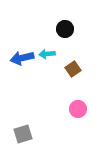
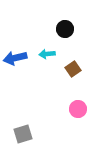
blue arrow: moved 7 px left
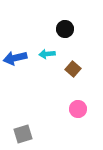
brown square: rotated 14 degrees counterclockwise
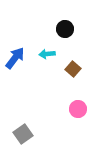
blue arrow: rotated 140 degrees clockwise
gray square: rotated 18 degrees counterclockwise
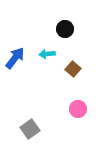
gray square: moved 7 px right, 5 px up
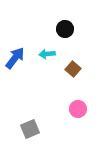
gray square: rotated 12 degrees clockwise
